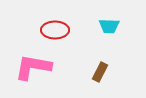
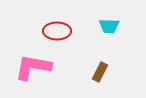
red ellipse: moved 2 px right, 1 px down
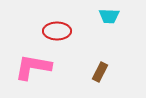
cyan trapezoid: moved 10 px up
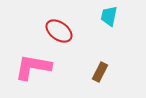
cyan trapezoid: rotated 100 degrees clockwise
red ellipse: moved 2 px right; rotated 36 degrees clockwise
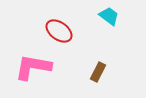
cyan trapezoid: rotated 115 degrees clockwise
brown rectangle: moved 2 px left
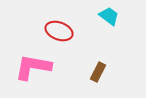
red ellipse: rotated 16 degrees counterclockwise
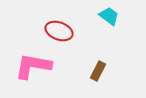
pink L-shape: moved 1 px up
brown rectangle: moved 1 px up
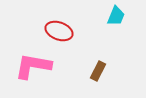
cyan trapezoid: moved 7 px right; rotated 75 degrees clockwise
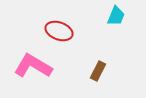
pink L-shape: rotated 21 degrees clockwise
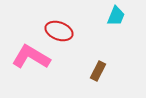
pink L-shape: moved 2 px left, 9 px up
